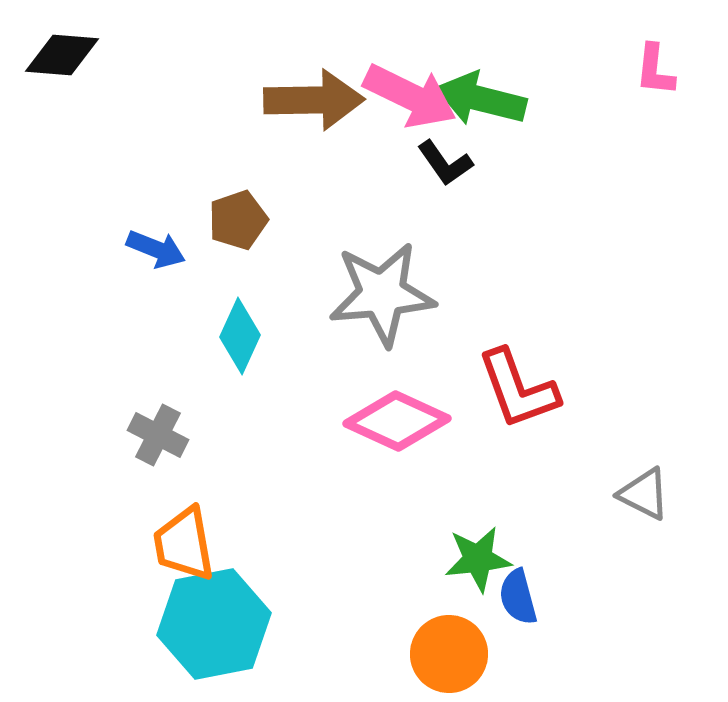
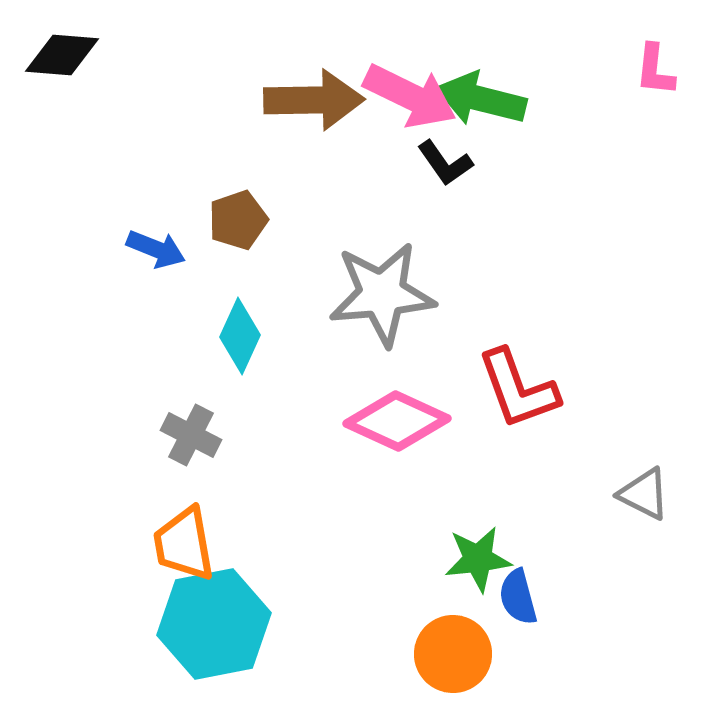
gray cross: moved 33 px right
orange circle: moved 4 px right
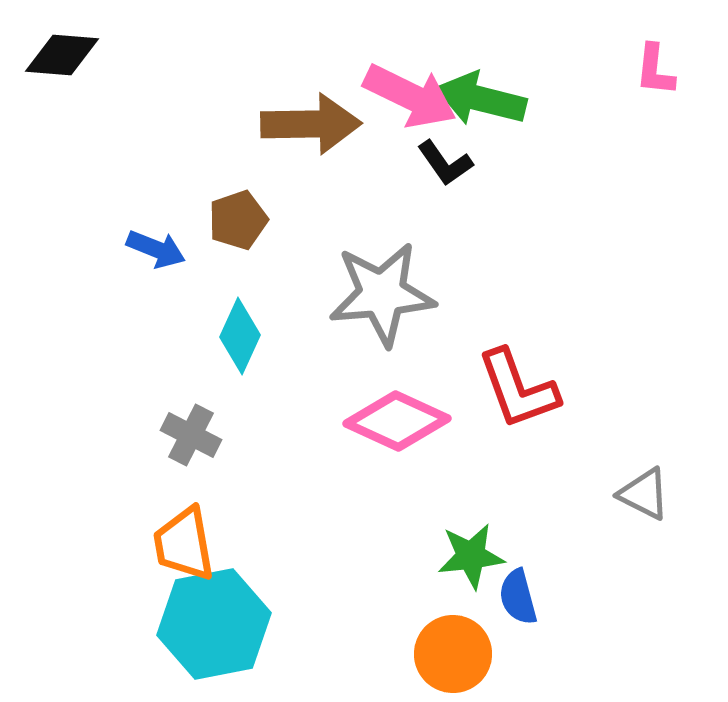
brown arrow: moved 3 px left, 24 px down
green star: moved 7 px left, 3 px up
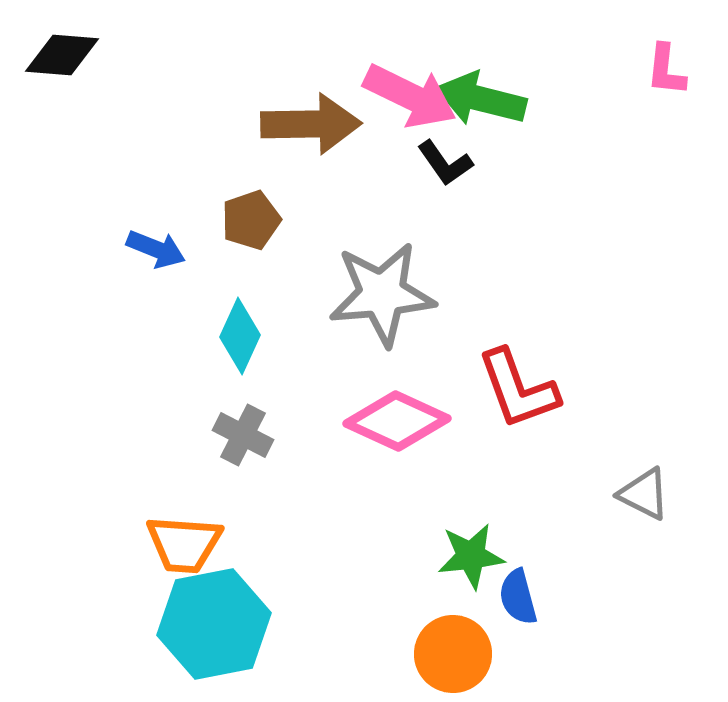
pink L-shape: moved 11 px right
brown pentagon: moved 13 px right
gray cross: moved 52 px right
orange trapezoid: rotated 76 degrees counterclockwise
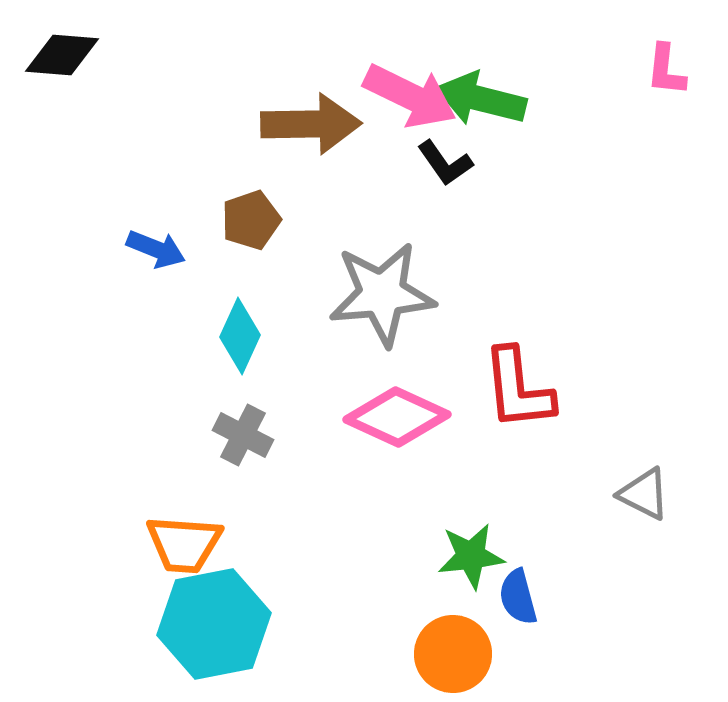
red L-shape: rotated 14 degrees clockwise
pink diamond: moved 4 px up
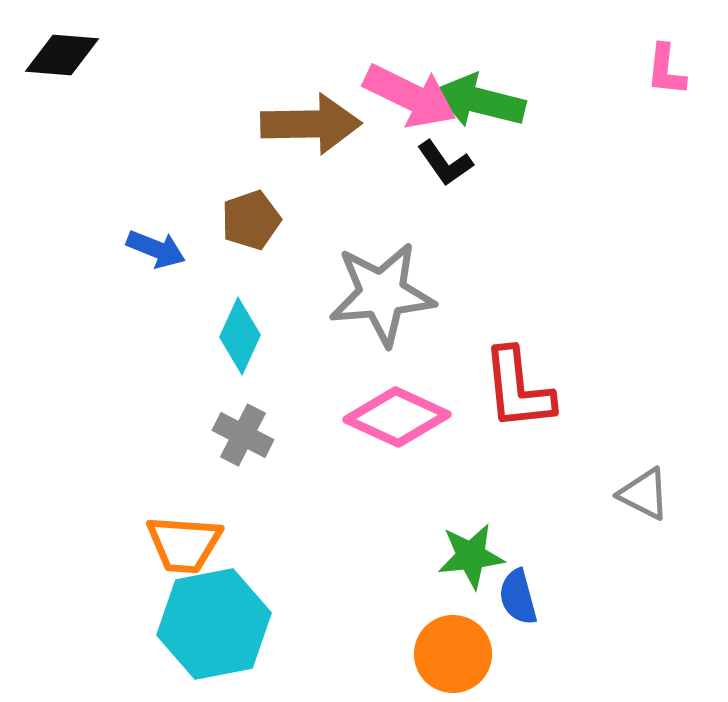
green arrow: moved 1 px left, 2 px down
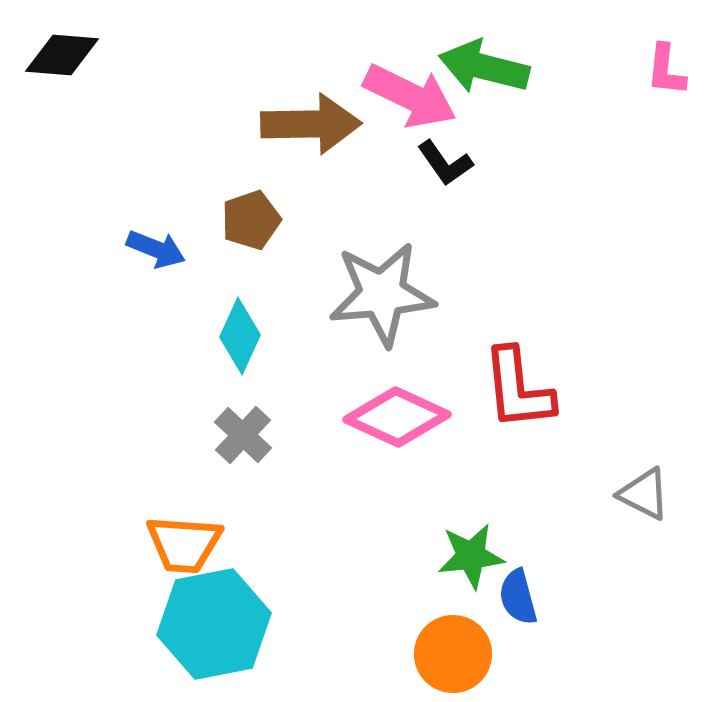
green arrow: moved 4 px right, 34 px up
gray cross: rotated 16 degrees clockwise
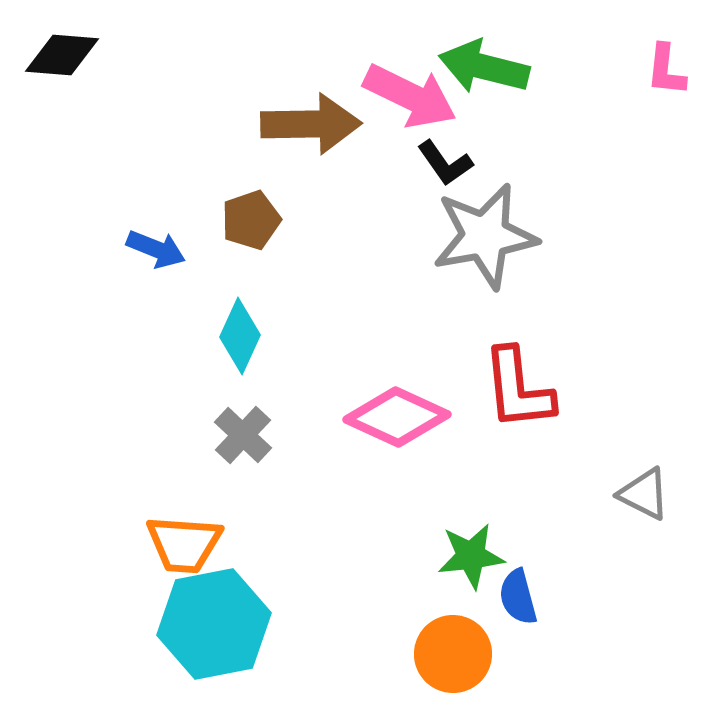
gray star: moved 103 px right, 58 px up; rotated 5 degrees counterclockwise
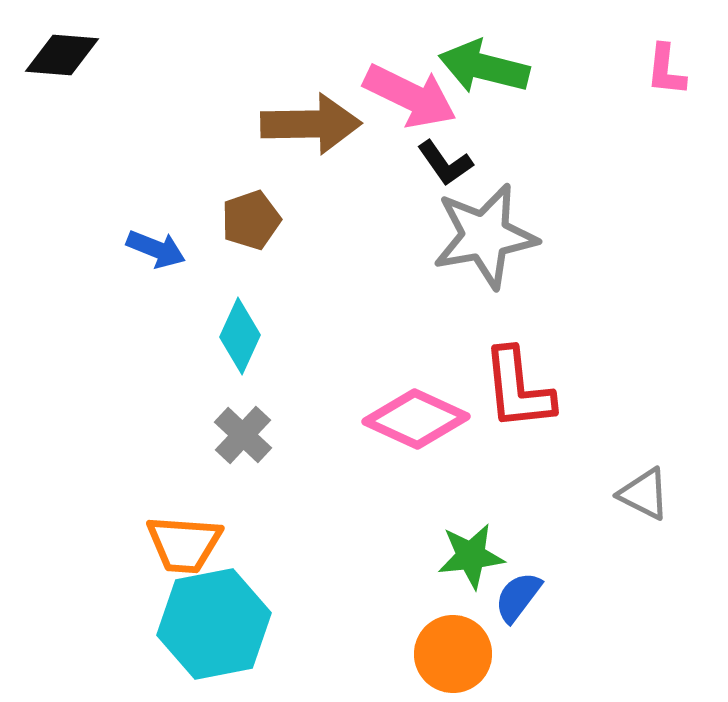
pink diamond: moved 19 px right, 2 px down
blue semicircle: rotated 52 degrees clockwise
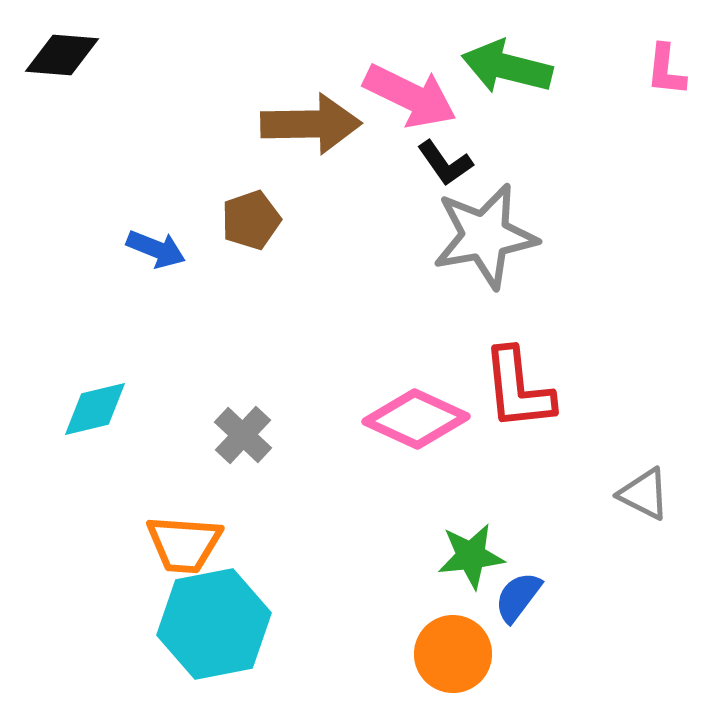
green arrow: moved 23 px right
cyan diamond: moved 145 px left, 73 px down; rotated 52 degrees clockwise
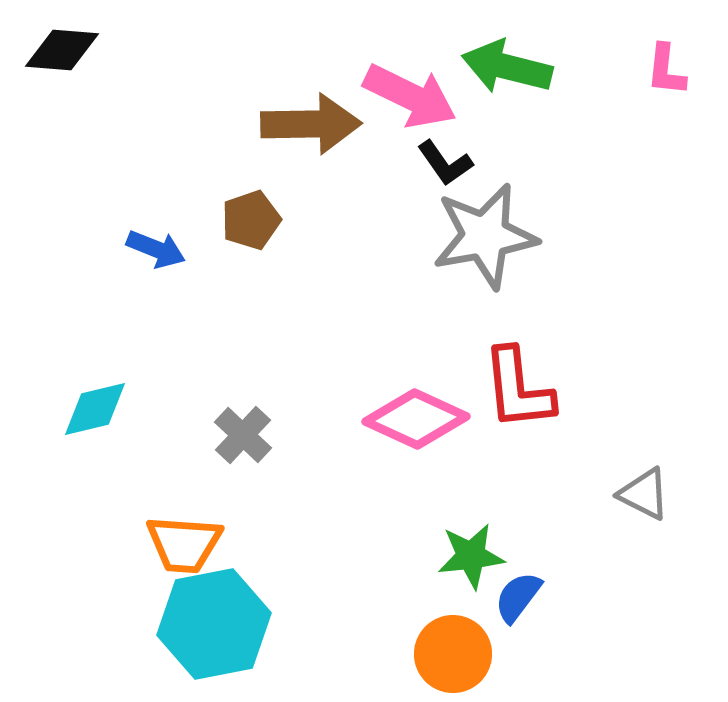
black diamond: moved 5 px up
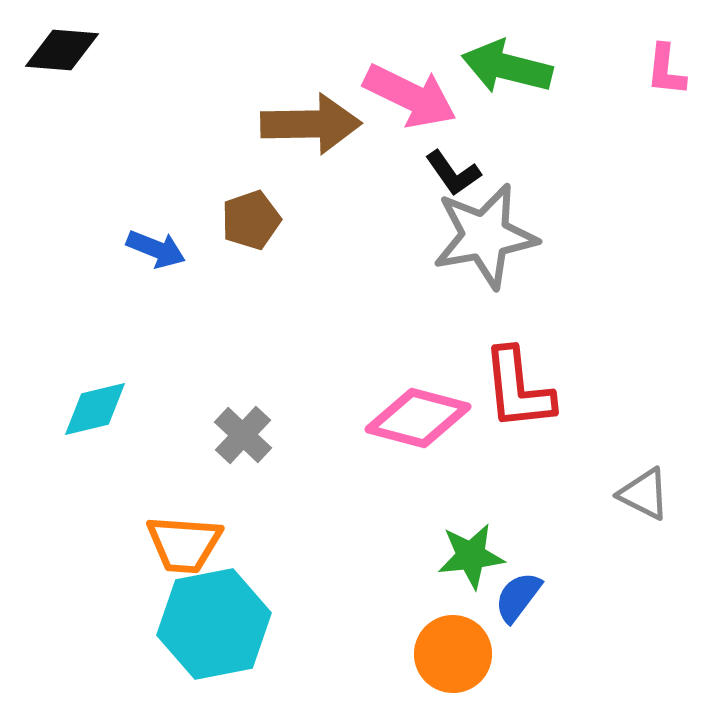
black L-shape: moved 8 px right, 10 px down
pink diamond: moved 2 px right, 1 px up; rotated 10 degrees counterclockwise
